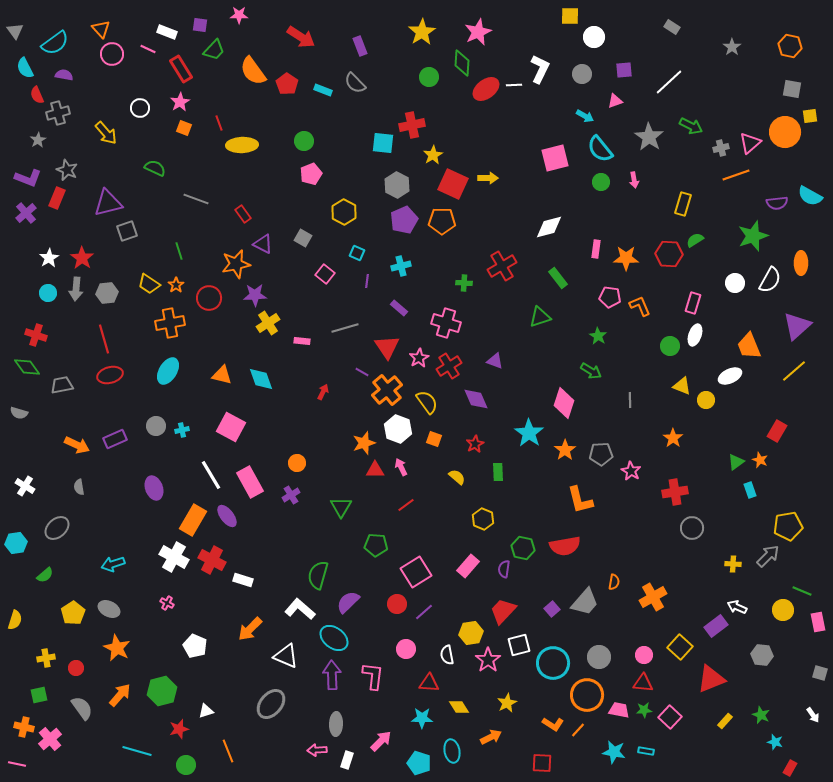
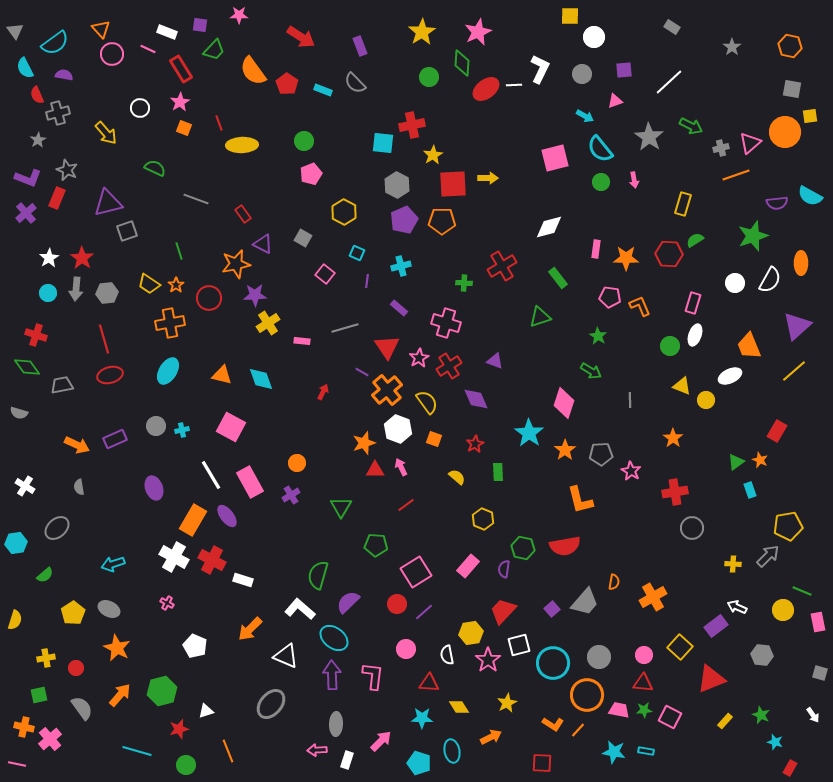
red square at (453, 184): rotated 28 degrees counterclockwise
pink square at (670, 717): rotated 15 degrees counterclockwise
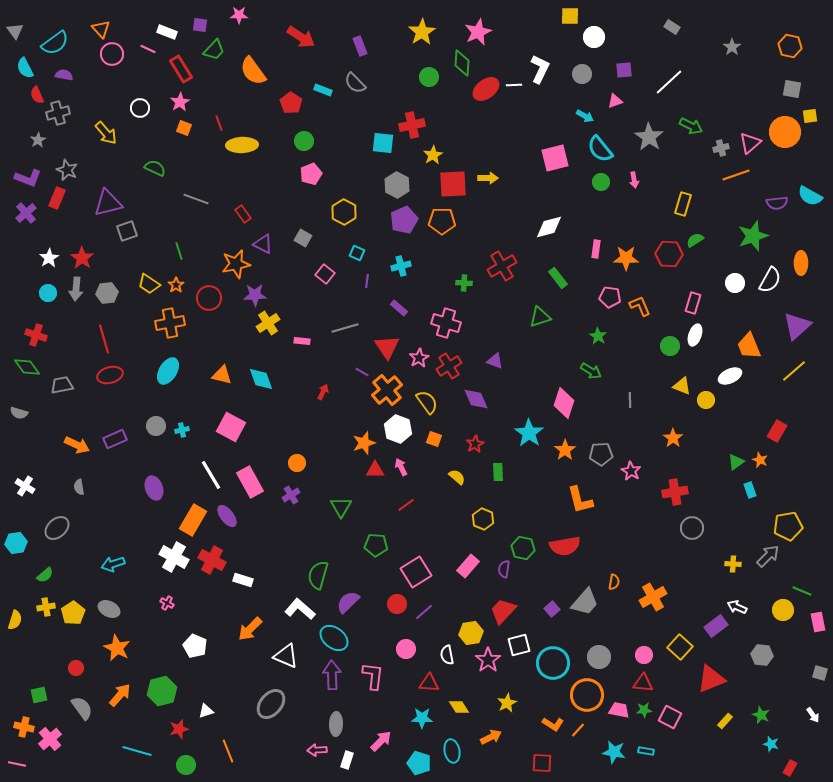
red pentagon at (287, 84): moved 4 px right, 19 px down
yellow cross at (46, 658): moved 51 px up
cyan star at (775, 742): moved 4 px left, 2 px down
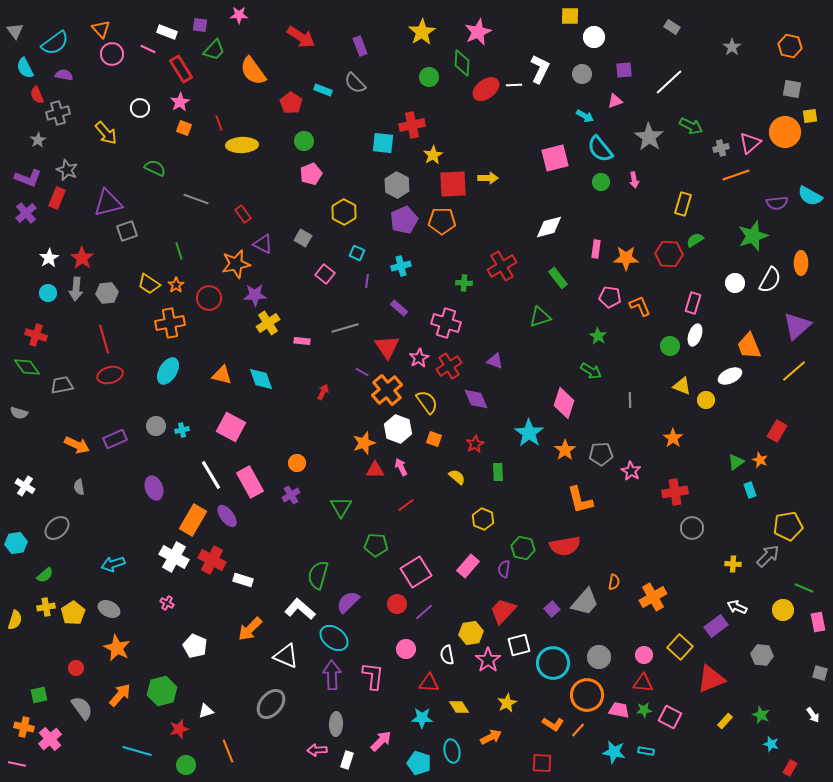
green line at (802, 591): moved 2 px right, 3 px up
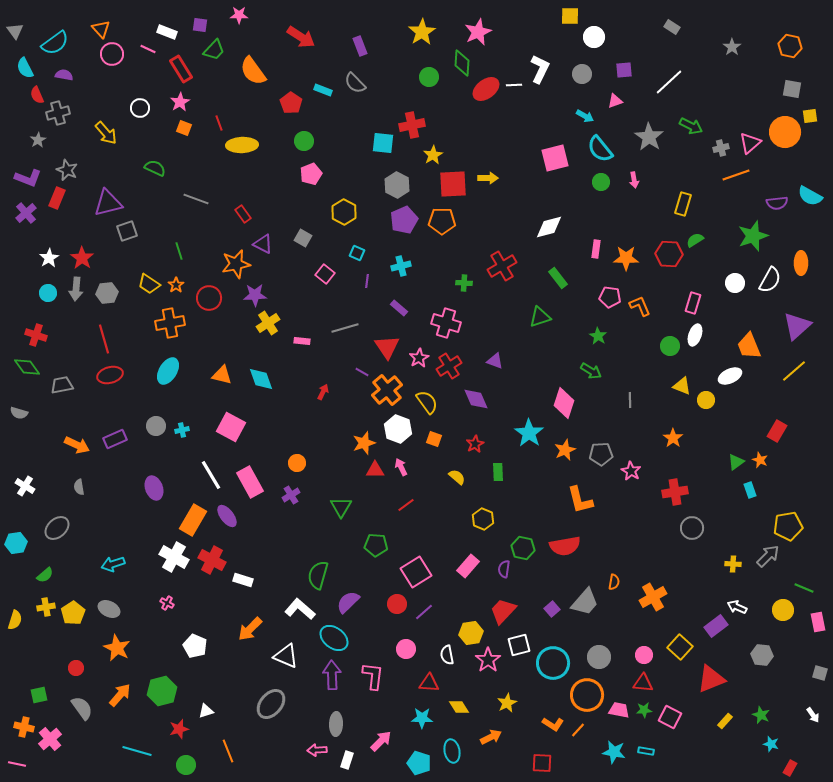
orange star at (565, 450): rotated 10 degrees clockwise
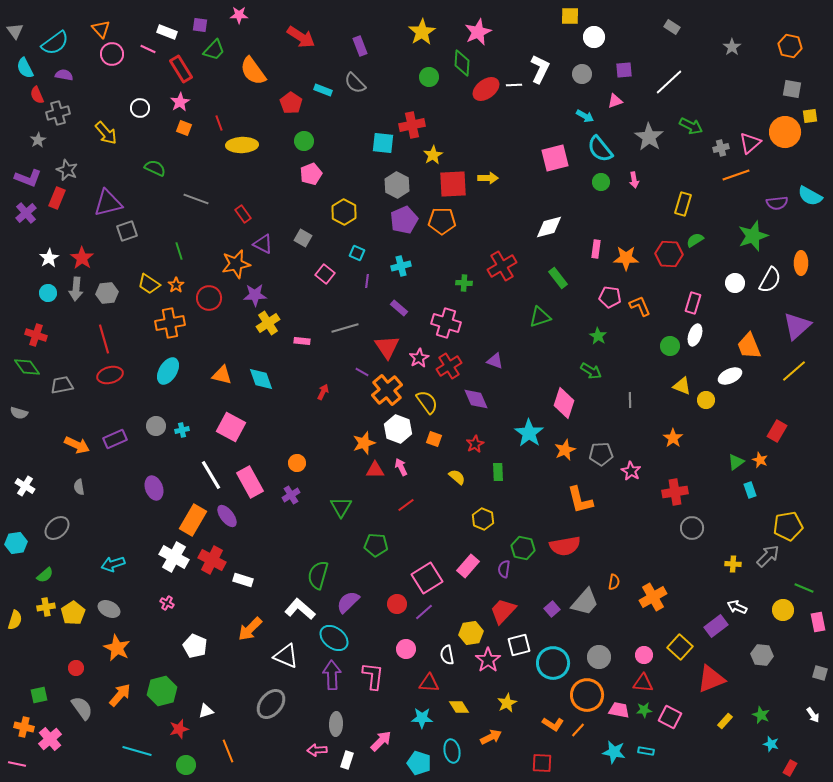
pink square at (416, 572): moved 11 px right, 6 px down
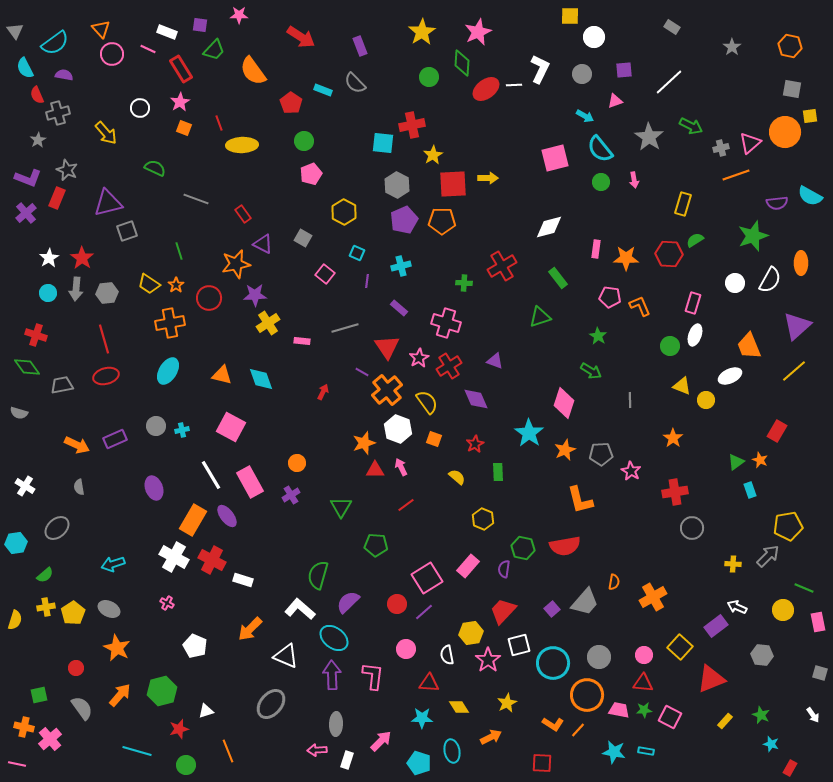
red ellipse at (110, 375): moved 4 px left, 1 px down
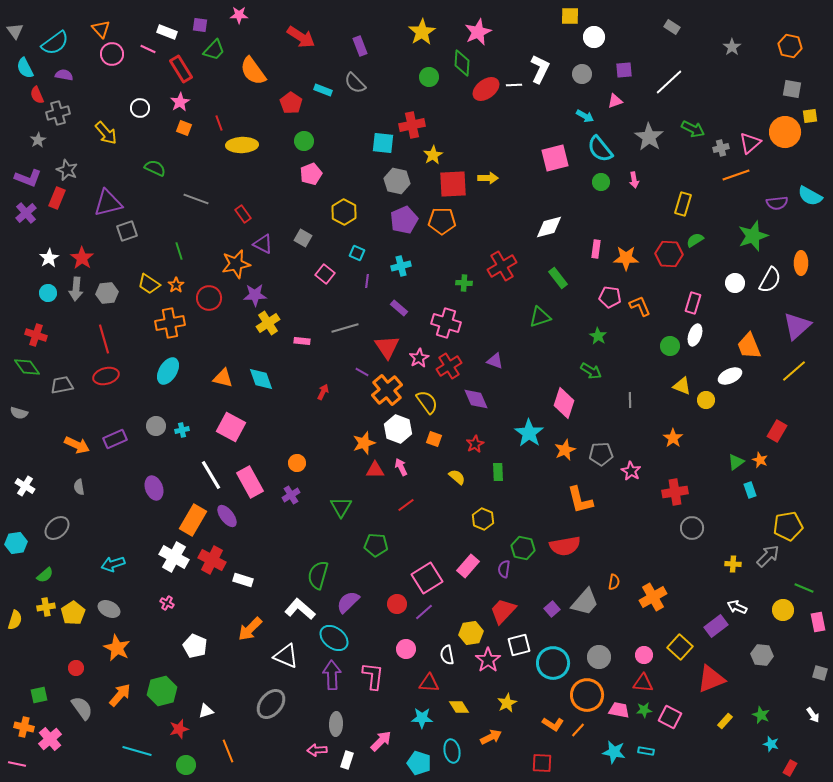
green arrow at (691, 126): moved 2 px right, 3 px down
gray hexagon at (397, 185): moved 4 px up; rotated 15 degrees counterclockwise
orange triangle at (222, 375): moved 1 px right, 3 px down
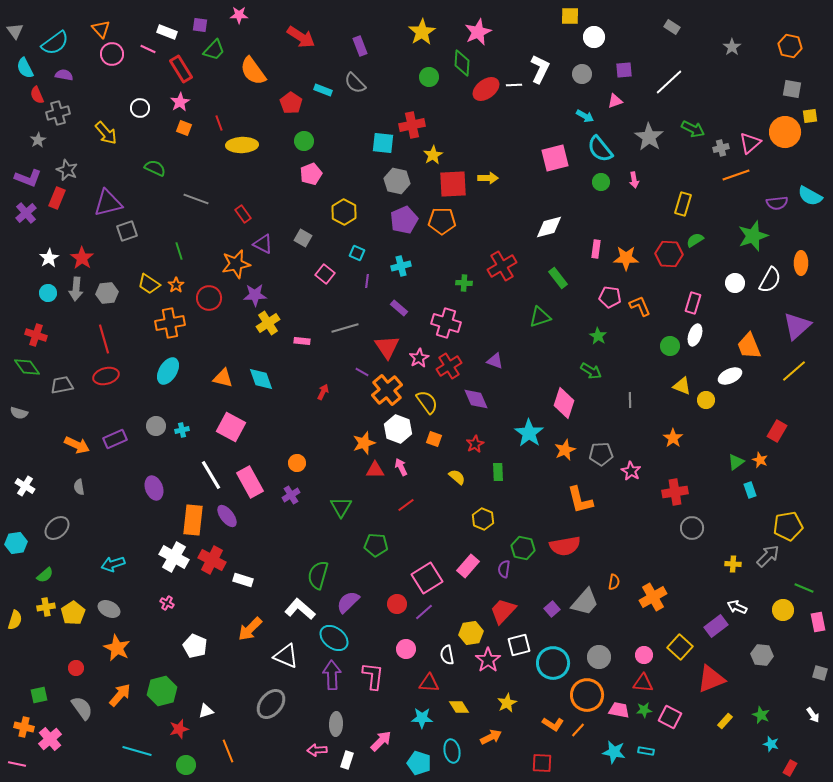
orange rectangle at (193, 520): rotated 24 degrees counterclockwise
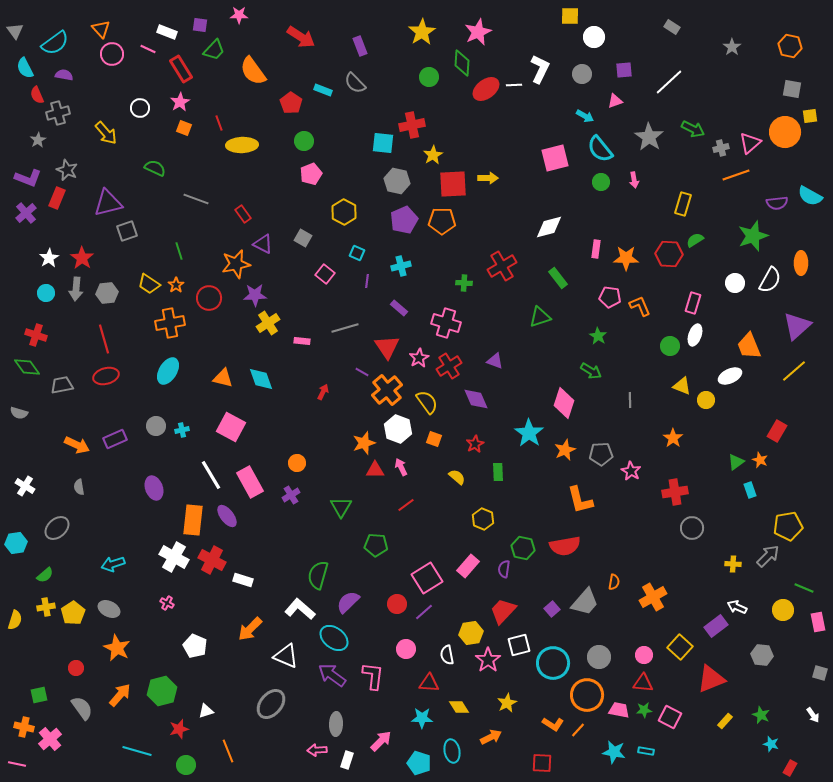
cyan circle at (48, 293): moved 2 px left
purple arrow at (332, 675): rotated 52 degrees counterclockwise
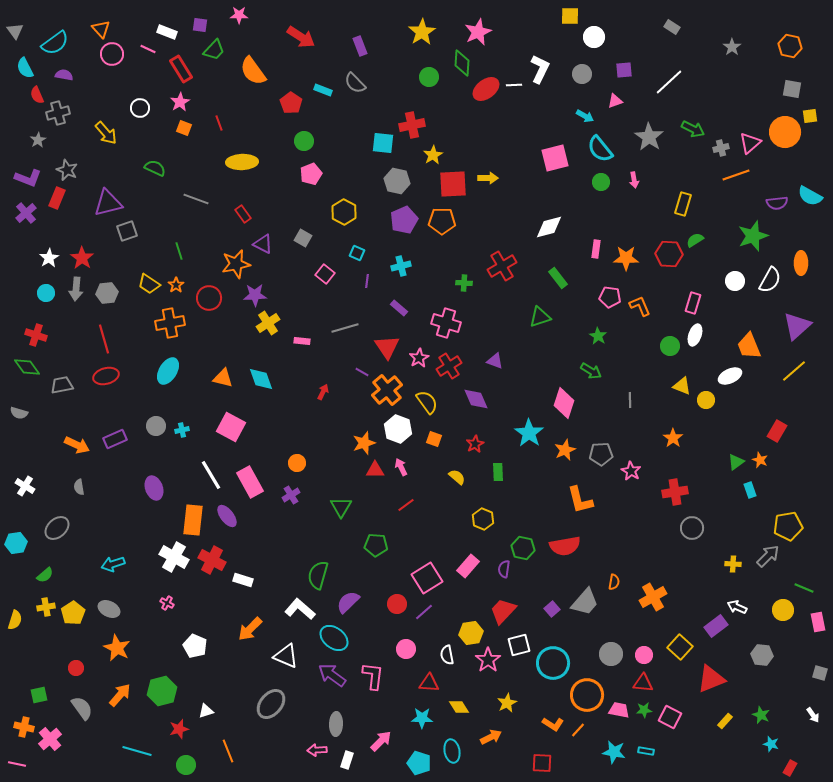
yellow ellipse at (242, 145): moved 17 px down
white circle at (735, 283): moved 2 px up
gray circle at (599, 657): moved 12 px right, 3 px up
